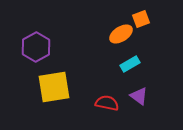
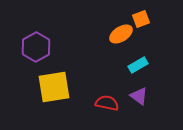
cyan rectangle: moved 8 px right, 1 px down
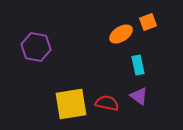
orange square: moved 7 px right, 3 px down
purple hexagon: rotated 20 degrees counterclockwise
cyan rectangle: rotated 72 degrees counterclockwise
yellow square: moved 17 px right, 17 px down
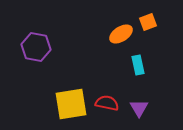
purple triangle: moved 12 px down; rotated 24 degrees clockwise
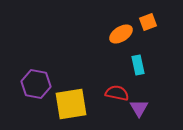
purple hexagon: moved 37 px down
red semicircle: moved 10 px right, 10 px up
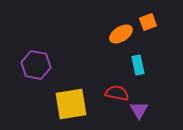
purple hexagon: moved 19 px up
purple triangle: moved 2 px down
